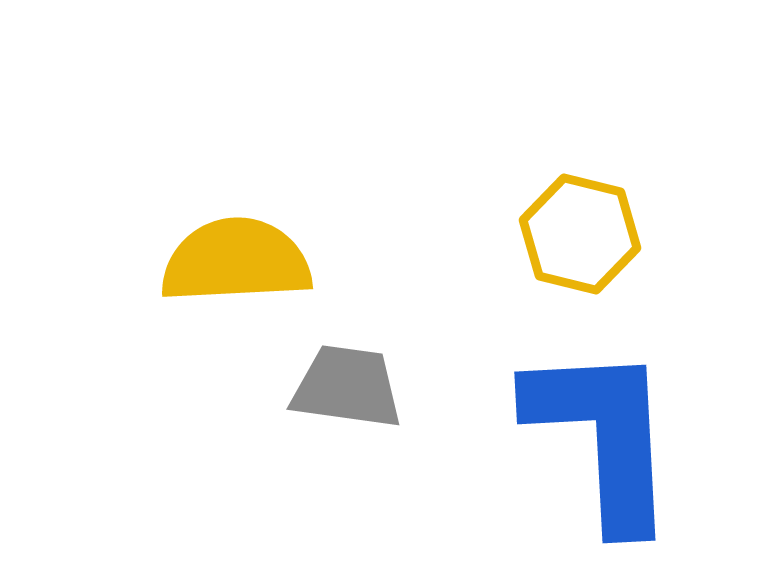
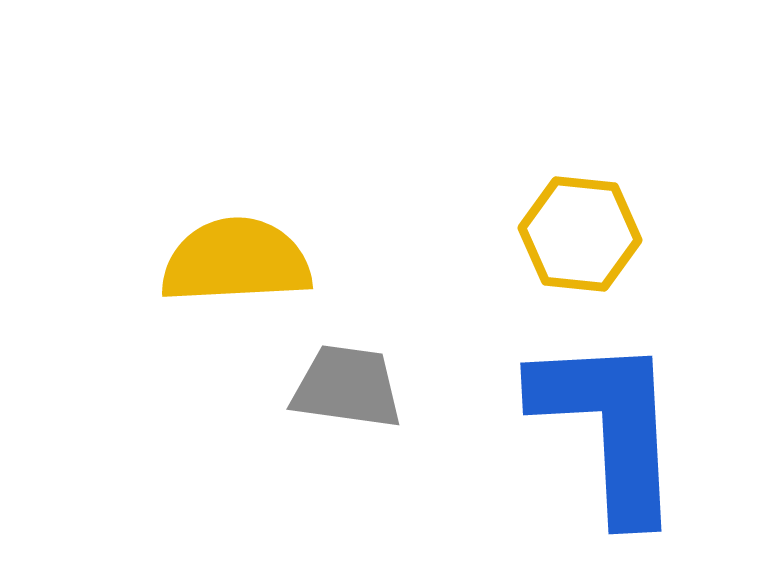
yellow hexagon: rotated 8 degrees counterclockwise
blue L-shape: moved 6 px right, 9 px up
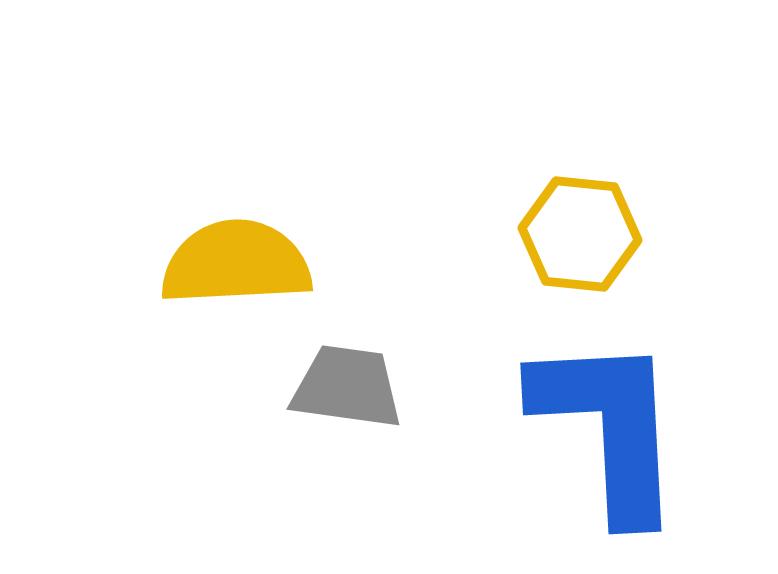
yellow semicircle: moved 2 px down
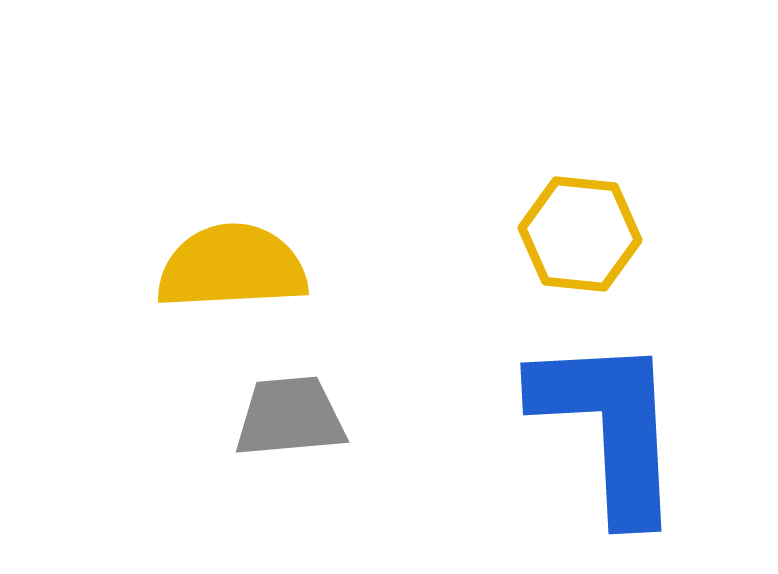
yellow semicircle: moved 4 px left, 4 px down
gray trapezoid: moved 57 px left, 30 px down; rotated 13 degrees counterclockwise
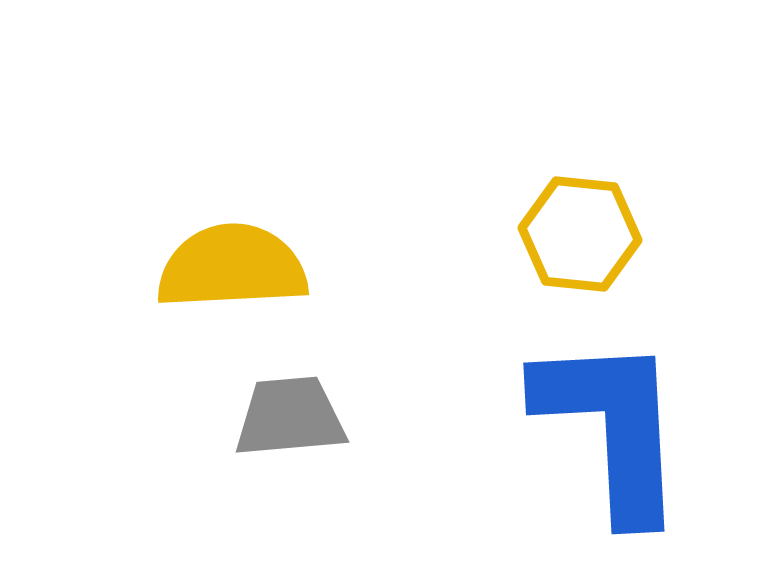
blue L-shape: moved 3 px right
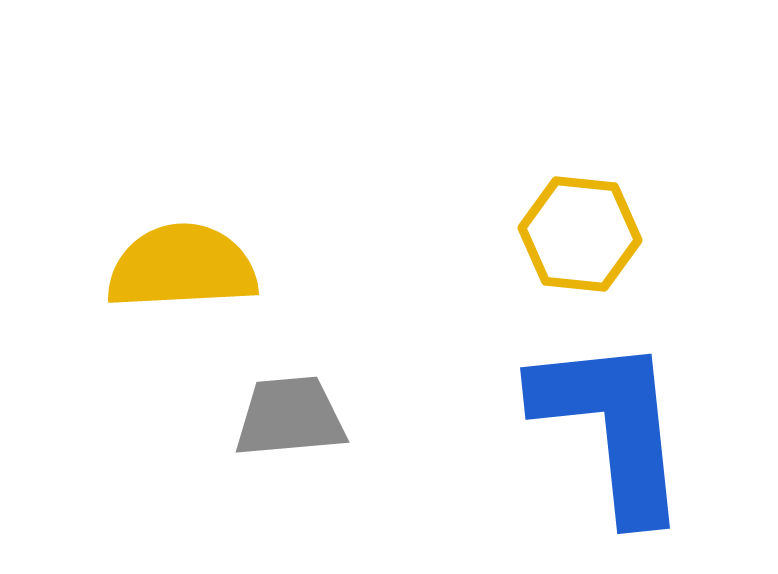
yellow semicircle: moved 50 px left
blue L-shape: rotated 3 degrees counterclockwise
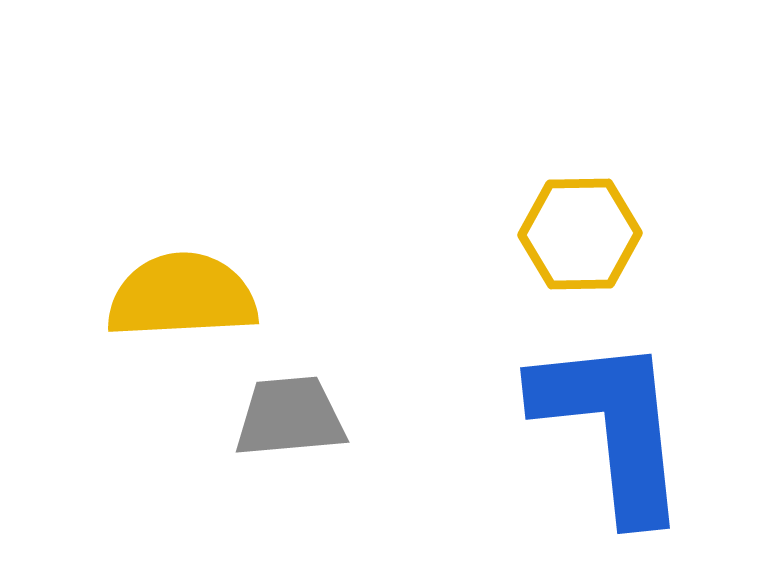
yellow hexagon: rotated 7 degrees counterclockwise
yellow semicircle: moved 29 px down
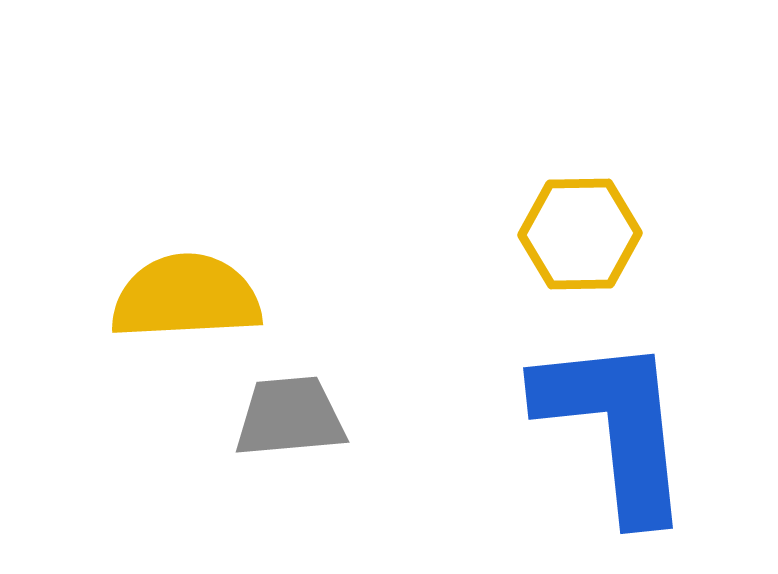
yellow semicircle: moved 4 px right, 1 px down
blue L-shape: moved 3 px right
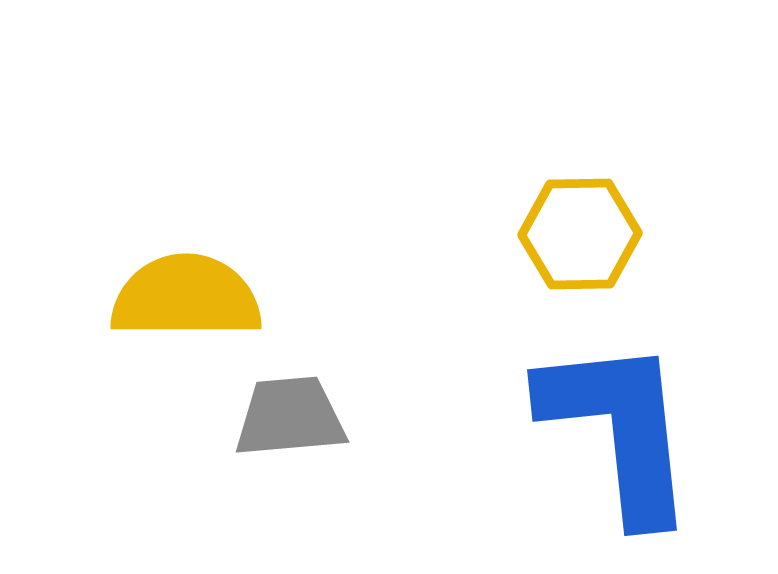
yellow semicircle: rotated 3 degrees clockwise
blue L-shape: moved 4 px right, 2 px down
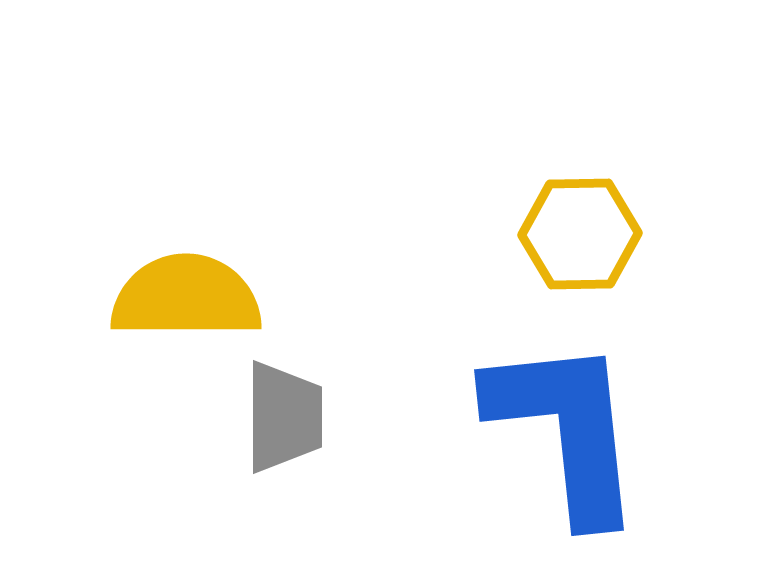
gray trapezoid: moved 6 px left; rotated 95 degrees clockwise
blue L-shape: moved 53 px left
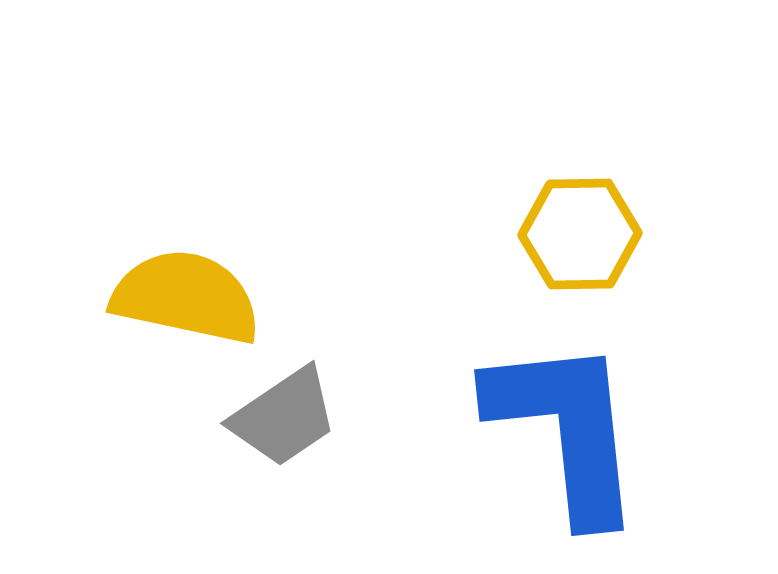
yellow semicircle: rotated 12 degrees clockwise
gray trapezoid: rotated 56 degrees clockwise
